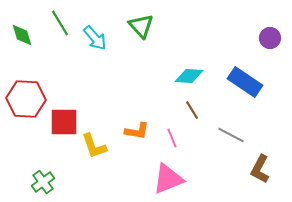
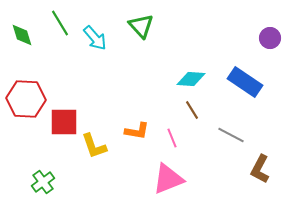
cyan diamond: moved 2 px right, 3 px down
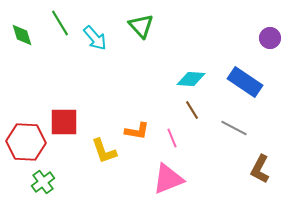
red hexagon: moved 43 px down
gray line: moved 3 px right, 7 px up
yellow L-shape: moved 10 px right, 5 px down
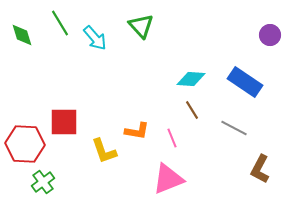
purple circle: moved 3 px up
red hexagon: moved 1 px left, 2 px down
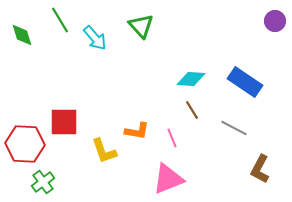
green line: moved 3 px up
purple circle: moved 5 px right, 14 px up
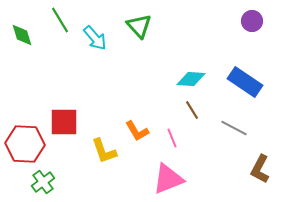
purple circle: moved 23 px left
green triangle: moved 2 px left
orange L-shape: rotated 50 degrees clockwise
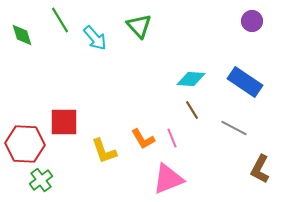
orange L-shape: moved 6 px right, 8 px down
green cross: moved 2 px left, 2 px up
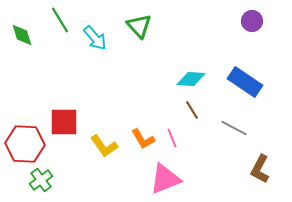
yellow L-shape: moved 5 px up; rotated 16 degrees counterclockwise
pink triangle: moved 3 px left
